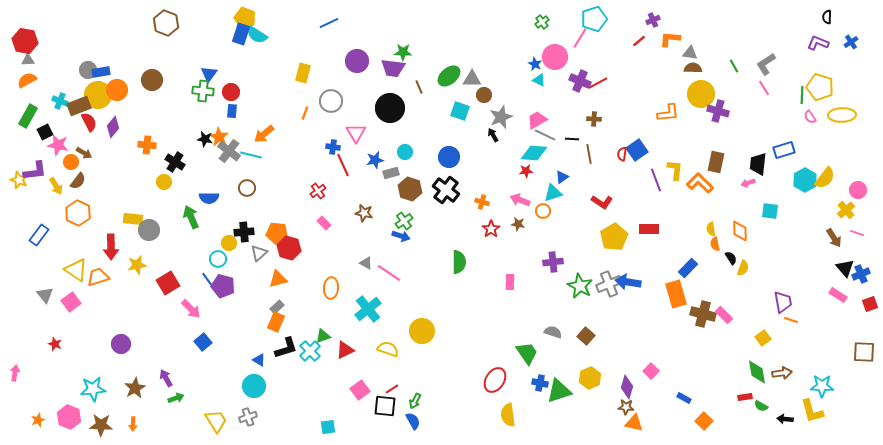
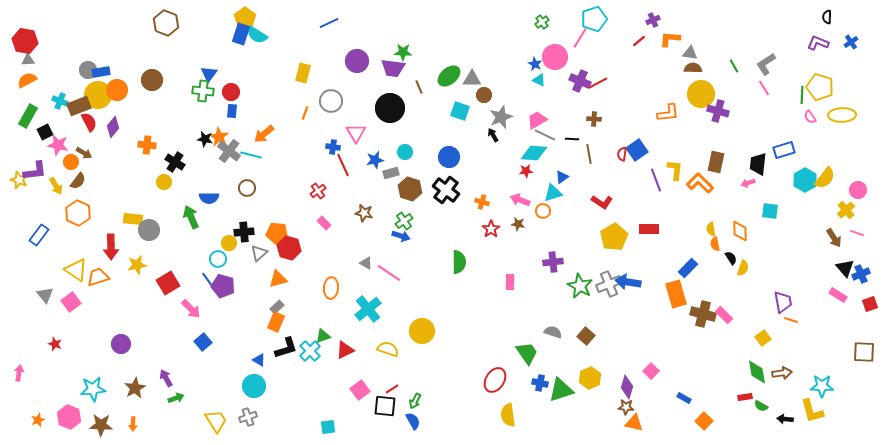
yellow pentagon at (245, 18): rotated 15 degrees clockwise
pink arrow at (15, 373): moved 4 px right
green triangle at (559, 391): moved 2 px right, 1 px up
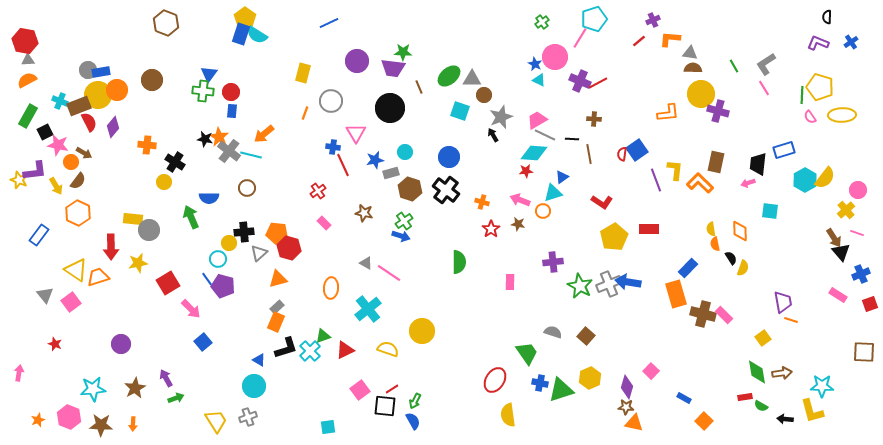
yellow star at (137, 265): moved 1 px right, 2 px up
black triangle at (845, 268): moved 4 px left, 16 px up
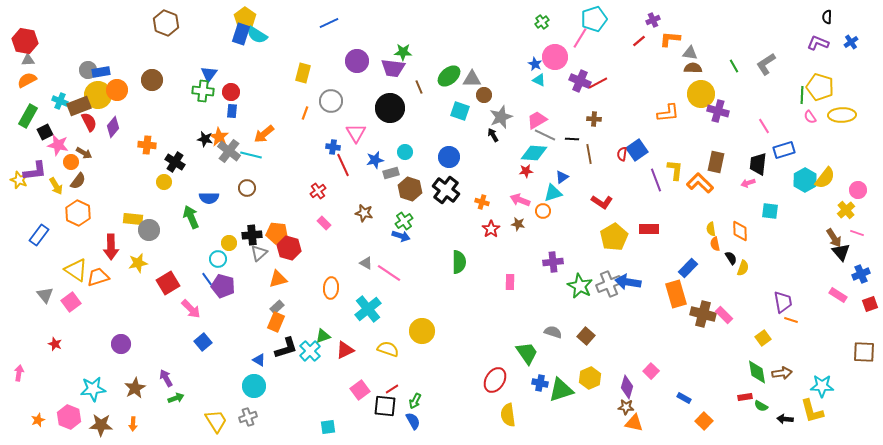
pink line at (764, 88): moved 38 px down
black cross at (244, 232): moved 8 px right, 3 px down
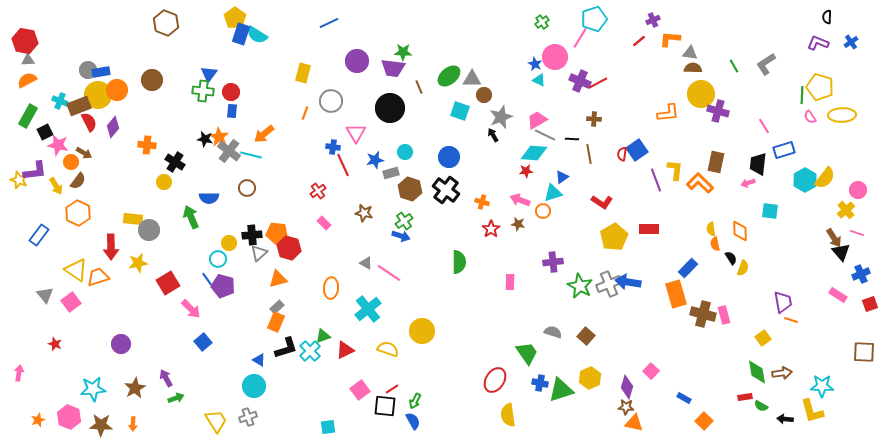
yellow pentagon at (245, 18): moved 10 px left
pink rectangle at (724, 315): rotated 30 degrees clockwise
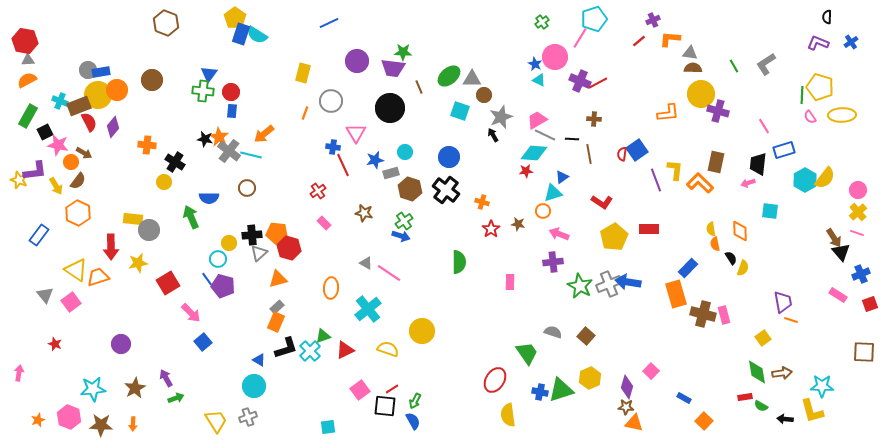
pink arrow at (520, 200): moved 39 px right, 34 px down
yellow cross at (846, 210): moved 12 px right, 2 px down
pink arrow at (191, 309): moved 4 px down
blue cross at (540, 383): moved 9 px down
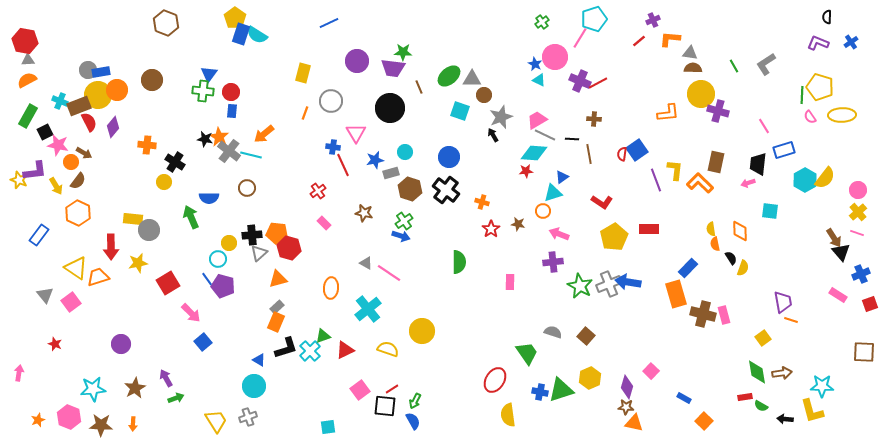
yellow triangle at (76, 270): moved 2 px up
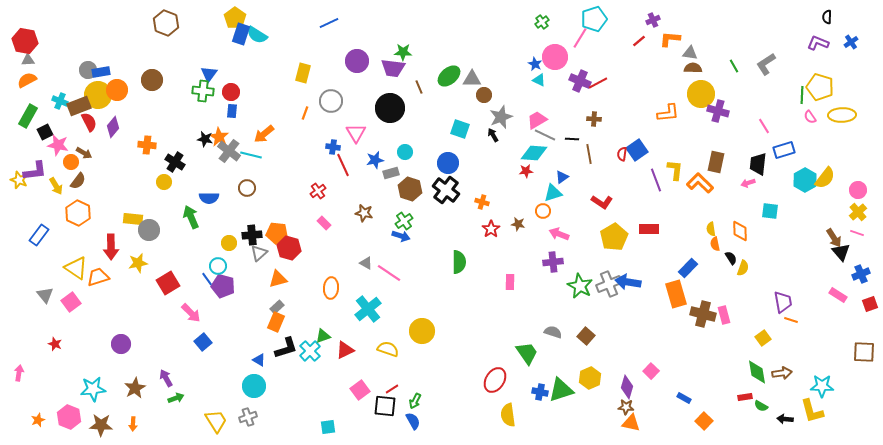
cyan square at (460, 111): moved 18 px down
blue circle at (449, 157): moved 1 px left, 6 px down
cyan circle at (218, 259): moved 7 px down
orange triangle at (634, 423): moved 3 px left
